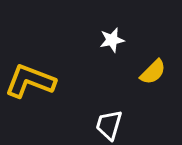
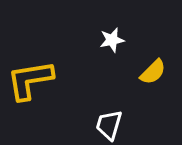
yellow L-shape: moved 1 px up; rotated 30 degrees counterclockwise
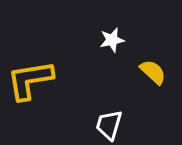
yellow semicircle: rotated 92 degrees counterclockwise
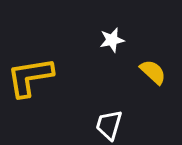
yellow L-shape: moved 3 px up
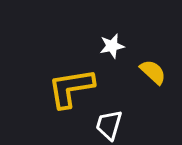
white star: moved 6 px down
yellow L-shape: moved 41 px right, 11 px down
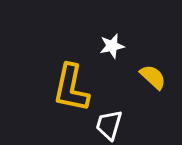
yellow semicircle: moved 5 px down
yellow L-shape: rotated 69 degrees counterclockwise
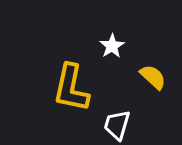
white star: rotated 20 degrees counterclockwise
white trapezoid: moved 8 px right
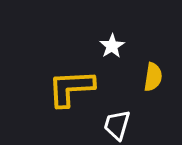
yellow semicircle: rotated 56 degrees clockwise
yellow L-shape: rotated 75 degrees clockwise
